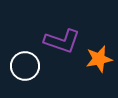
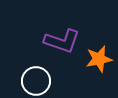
white circle: moved 11 px right, 15 px down
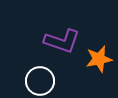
white circle: moved 4 px right
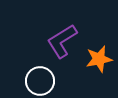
purple L-shape: rotated 129 degrees clockwise
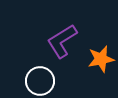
orange star: moved 2 px right
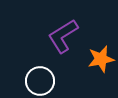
purple L-shape: moved 1 px right, 5 px up
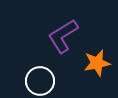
orange star: moved 4 px left, 4 px down
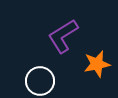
orange star: moved 1 px down
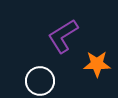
orange star: rotated 12 degrees clockwise
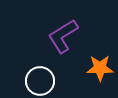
orange star: moved 3 px right, 4 px down
